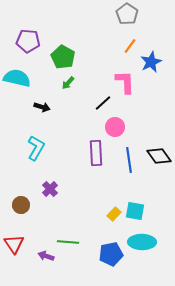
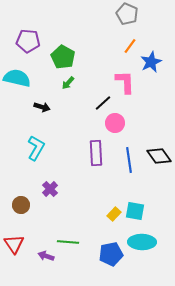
gray pentagon: rotated 10 degrees counterclockwise
pink circle: moved 4 px up
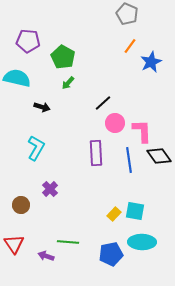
pink L-shape: moved 17 px right, 49 px down
